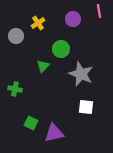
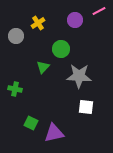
pink line: rotated 72 degrees clockwise
purple circle: moved 2 px right, 1 px down
green triangle: moved 1 px down
gray star: moved 2 px left, 2 px down; rotated 20 degrees counterclockwise
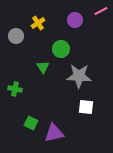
pink line: moved 2 px right
green triangle: rotated 16 degrees counterclockwise
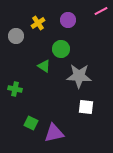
purple circle: moved 7 px left
green triangle: moved 1 px right, 1 px up; rotated 24 degrees counterclockwise
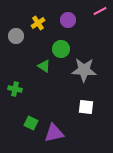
pink line: moved 1 px left
gray star: moved 5 px right, 6 px up
